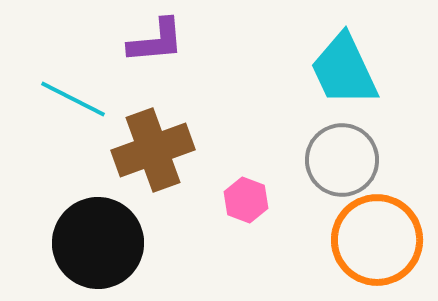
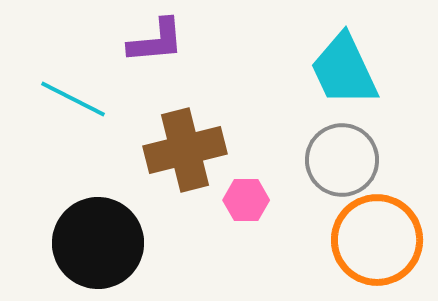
brown cross: moved 32 px right; rotated 6 degrees clockwise
pink hexagon: rotated 21 degrees counterclockwise
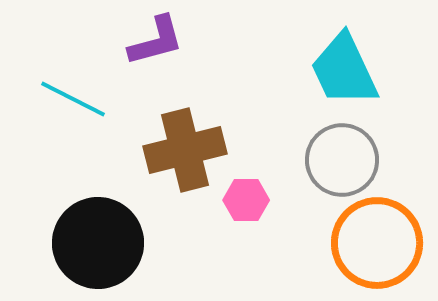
purple L-shape: rotated 10 degrees counterclockwise
orange circle: moved 3 px down
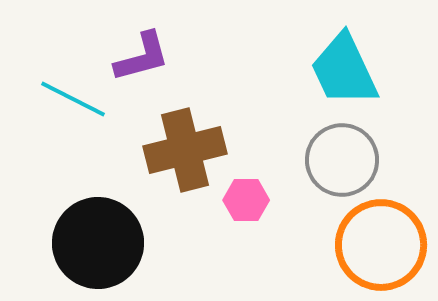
purple L-shape: moved 14 px left, 16 px down
orange circle: moved 4 px right, 2 px down
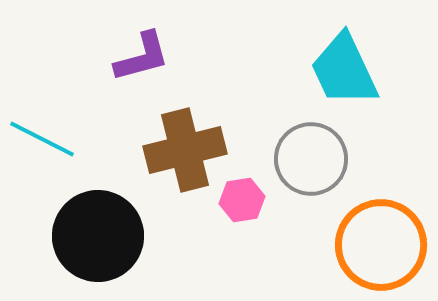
cyan line: moved 31 px left, 40 px down
gray circle: moved 31 px left, 1 px up
pink hexagon: moved 4 px left; rotated 9 degrees counterclockwise
black circle: moved 7 px up
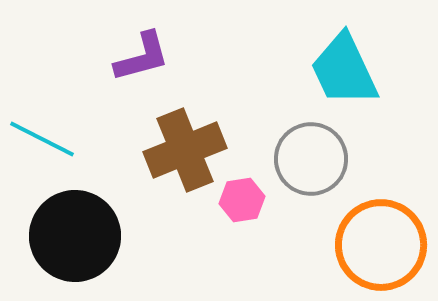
brown cross: rotated 8 degrees counterclockwise
black circle: moved 23 px left
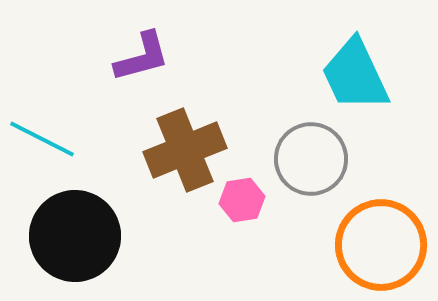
cyan trapezoid: moved 11 px right, 5 px down
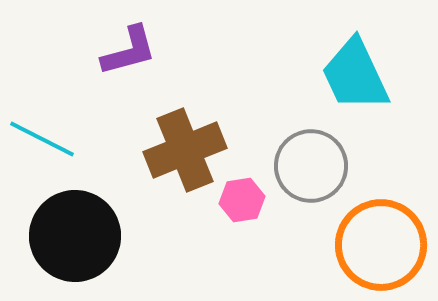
purple L-shape: moved 13 px left, 6 px up
gray circle: moved 7 px down
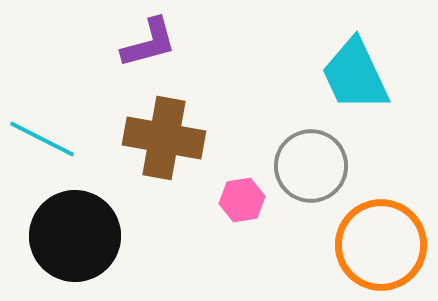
purple L-shape: moved 20 px right, 8 px up
brown cross: moved 21 px left, 12 px up; rotated 32 degrees clockwise
